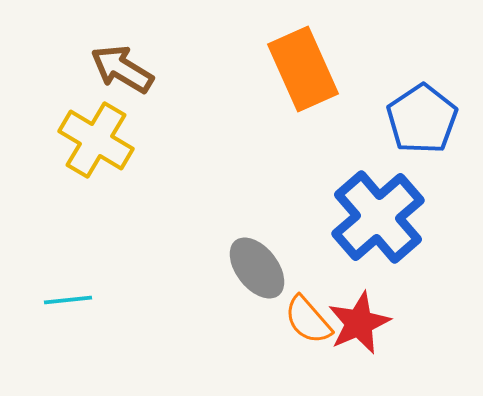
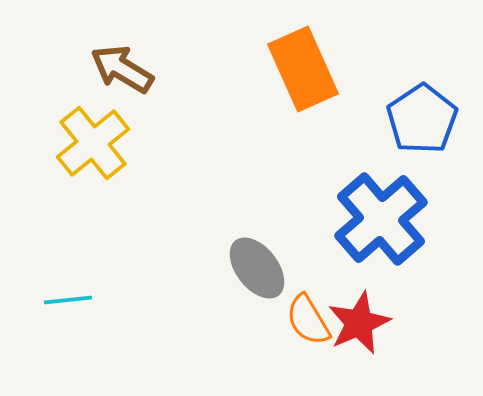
yellow cross: moved 3 px left, 3 px down; rotated 20 degrees clockwise
blue cross: moved 3 px right, 2 px down
orange semicircle: rotated 10 degrees clockwise
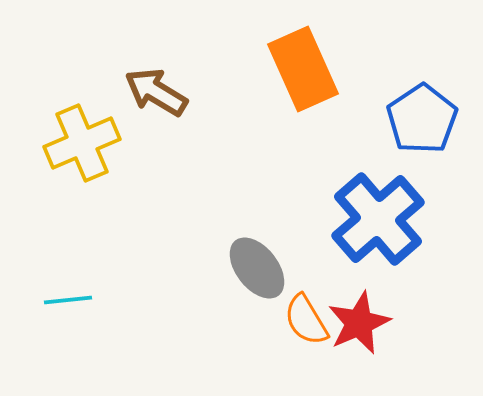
brown arrow: moved 34 px right, 23 px down
yellow cross: moved 11 px left; rotated 16 degrees clockwise
blue cross: moved 3 px left
orange semicircle: moved 2 px left
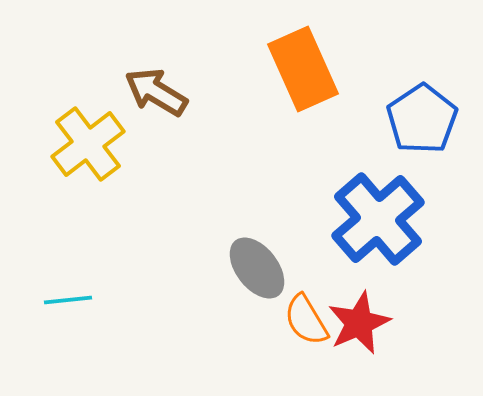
yellow cross: moved 6 px right, 1 px down; rotated 14 degrees counterclockwise
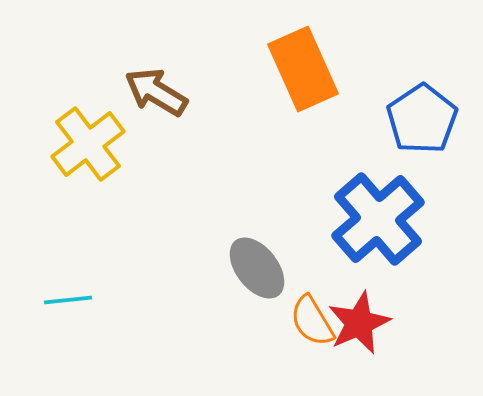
orange semicircle: moved 6 px right, 1 px down
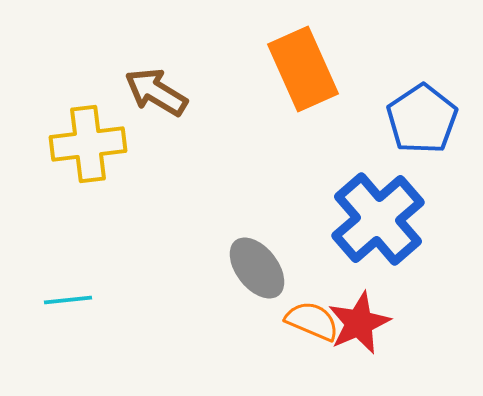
yellow cross: rotated 30 degrees clockwise
orange semicircle: rotated 144 degrees clockwise
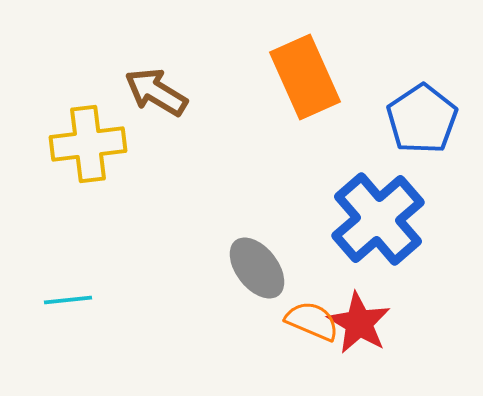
orange rectangle: moved 2 px right, 8 px down
red star: rotated 18 degrees counterclockwise
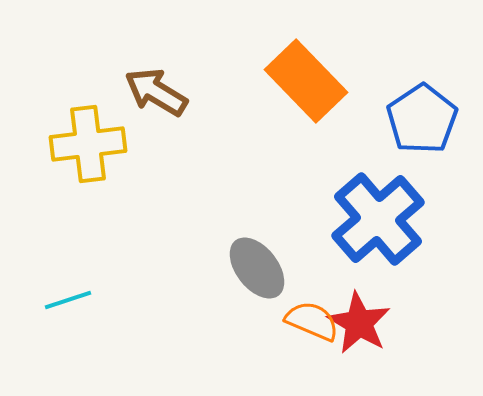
orange rectangle: moved 1 px right, 4 px down; rotated 20 degrees counterclockwise
cyan line: rotated 12 degrees counterclockwise
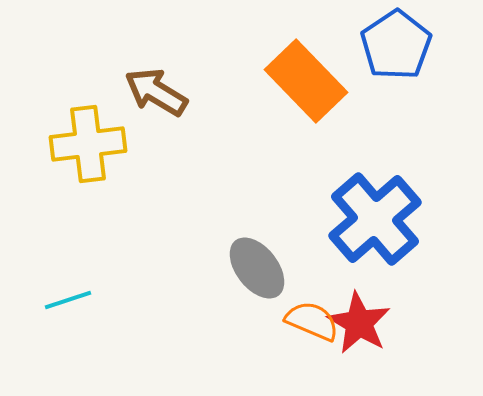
blue pentagon: moved 26 px left, 74 px up
blue cross: moved 3 px left
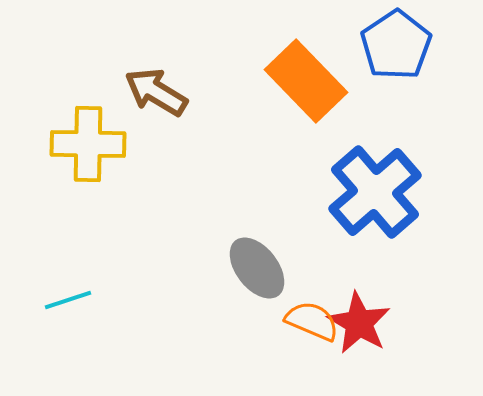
yellow cross: rotated 8 degrees clockwise
blue cross: moved 27 px up
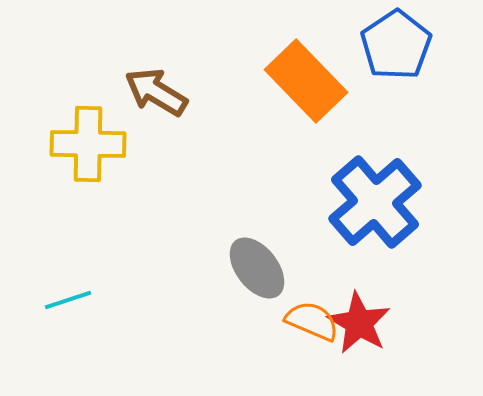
blue cross: moved 10 px down
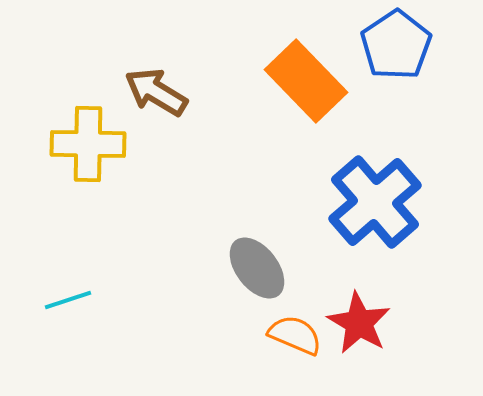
orange semicircle: moved 17 px left, 14 px down
